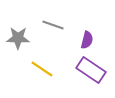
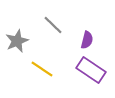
gray line: rotated 25 degrees clockwise
gray star: moved 1 px left, 3 px down; rotated 25 degrees counterclockwise
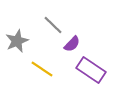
purple semicircle: moved 15 px left, 4 px down; rotated 30 degrees clockwise
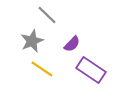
gray line: moved 6 px left, 10 px up
gray star: moved 15 px right
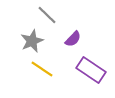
purple semicircle: moved 1 px right, 5 px up
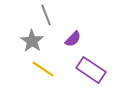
gray line: moved 1 px left; rotated 25 degrees clockwise
gray star: rotated 15 degrees counterclockwise
yellow line: moved 1 px right
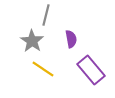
gray line: rotated 35 degrees clockwise
purple semicircle: moved 2 px left; rotated 54 degrees counterclockwise
purple rectangle: rotated 16 degrees clockwise
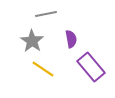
gray line: moved 1 px up; rotated 65 degrees clockwise
purple rectangle: moved 3 px up
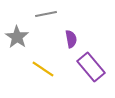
gray star: moved 15 px left, 4 px up
